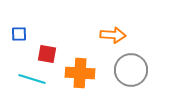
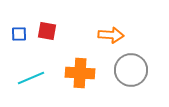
orange arrow: moved 2 px left
red square: moved 23 px up
cyan line: moved 1 px left, 1 px up; rotated 40 degrees counterclockwise
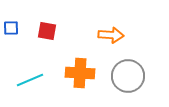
blue square: moved 8 px left, 6 px up
gray circle: moved 3 px left, 6 px down
cyan line: moved 1 px left, 2 px down
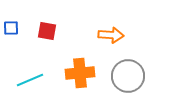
orange cross: rotated 8 degrees counterclockwise
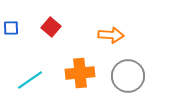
red square: moved 4 px right, 4 px up; rotated 30 degrees clockwise
cyan line: rotated 12 degrees counterclockwise
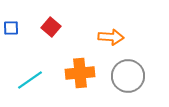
orange arrow: moved 2 px down
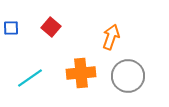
orange arrow: rotated 75 degrees counterclockwise
orange cross: moved 1 px right
cyan line: moved 2 px up
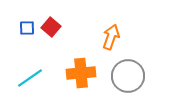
blue square: moved 16 px right
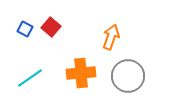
blue square: moved 2 px left, 1 px down; rotated 28 degrees clockwise
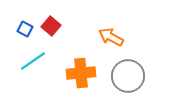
red square: moved 1 px up
orange arrow: rotated 80 degrees counterclockwise
cyan line: moved 3 px right, 17 px up
